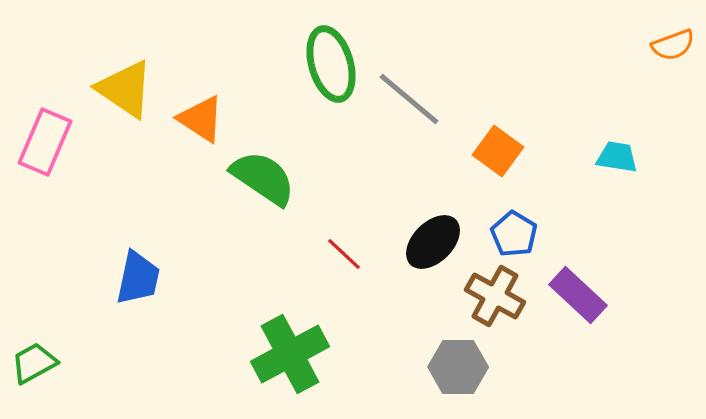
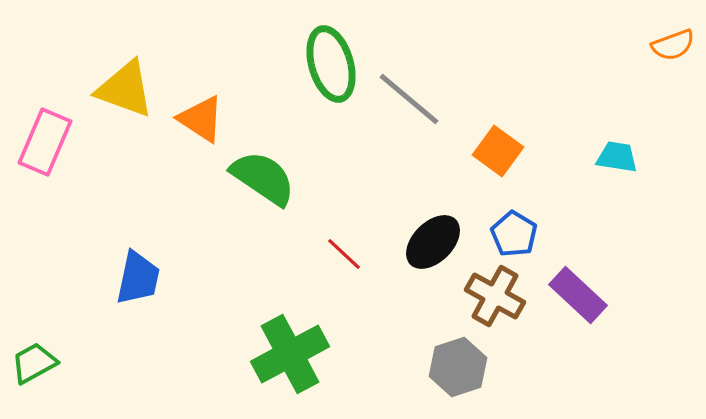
yellow triangle: rotated 14 degrees counterclockwise
gray hexagon: rotated 18 degrees counterclockwise
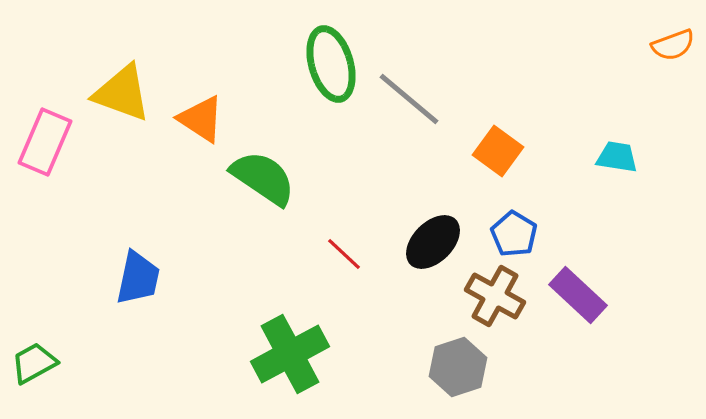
yellow triangle: moved 3 px left, 4 px down
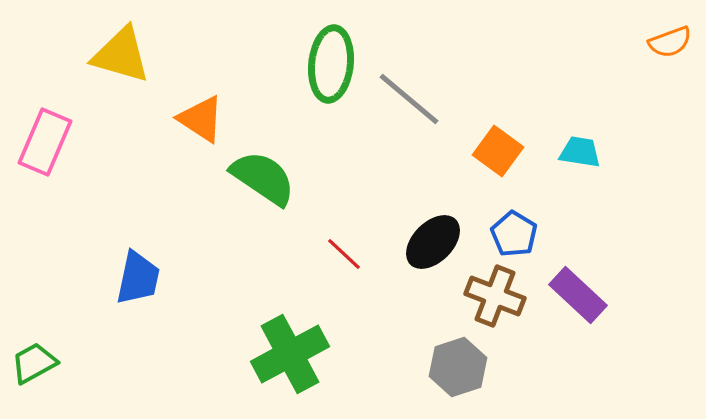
orange semicircle: moved 3 px left, 3 px up
green ellipse: rotated 22 degrees clockwise
yellow triangle: moved 1 px left, 38 px up; rotated 4 degrees counterclockwise
cyan trapezoid: moved 37 px left, 5 px up
brown cross: rotated 8 degrees counterclockwise
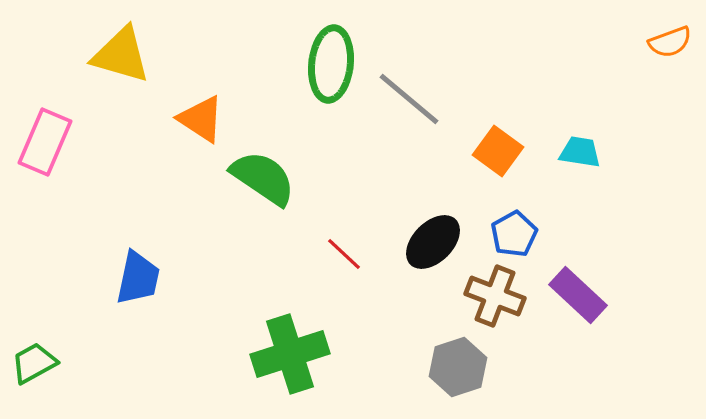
blue pentagon: rotated 12 degrees clockwise
green cross: rotated 10 degrees clockwise
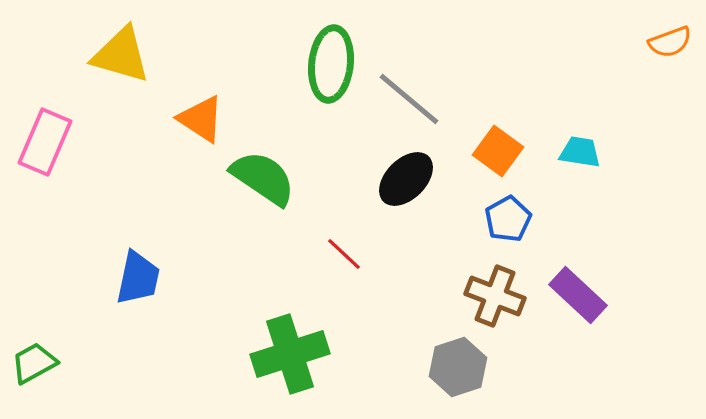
blue pentagon: moved 6 px left, 15 px up
black ellipse: moved 27 px left, 63 px up
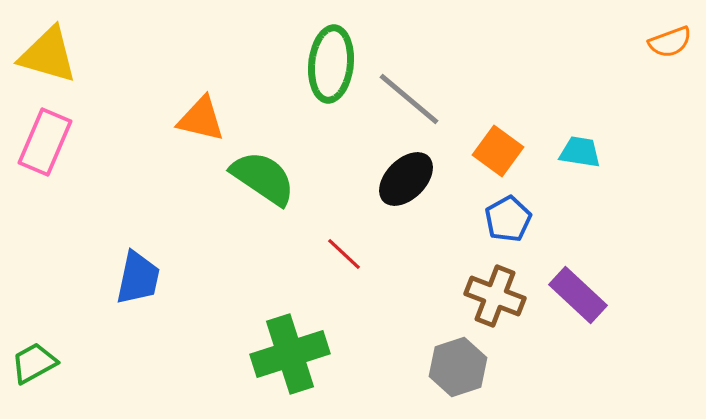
yellow triangle: moved 73 px left
orange triangle: rotated 20 degrees counterclockwise
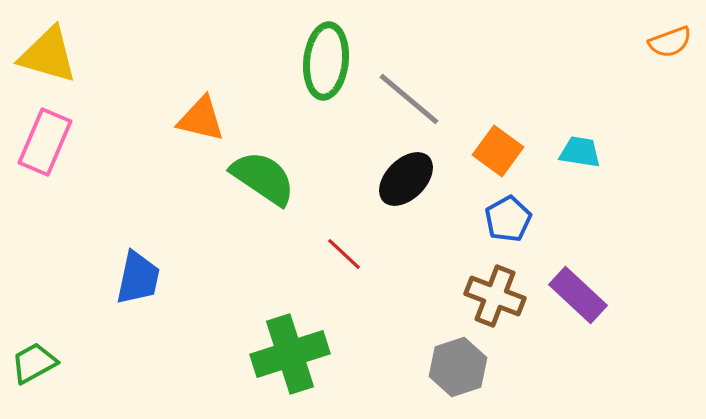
green ellipse: moved 5 px left, 3 px up
